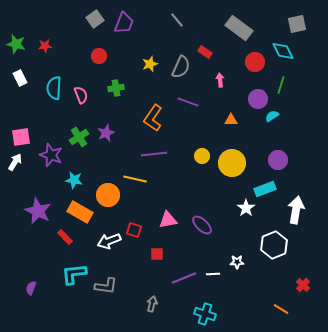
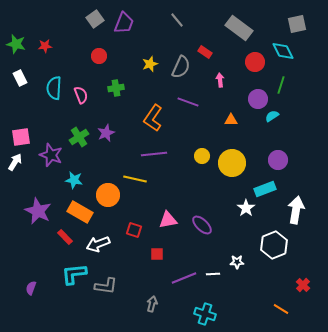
white arrow at (109, 241): moved 11 px left, 3 px down
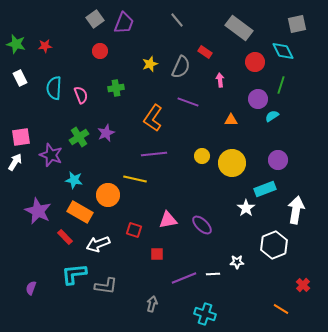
red circle at (99, 56): moved 1 px right, 5 px up
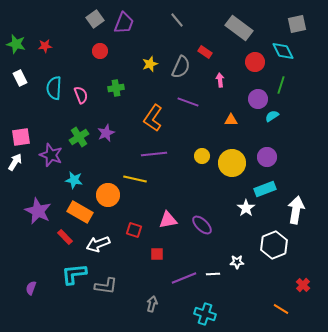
purple circle at (278, 160): moved 11 px left, 3 px up
